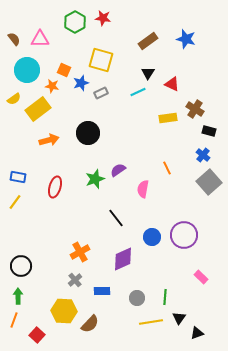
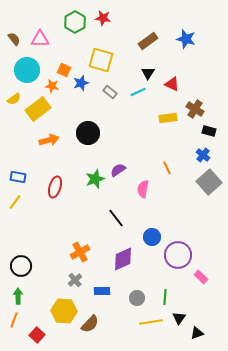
gray rectangle at (101, 93): moved 9 px right, 1 px up; rotated 64 degrees clockwise
purple circle at (184, 235): moved 6 px left, 20 px down
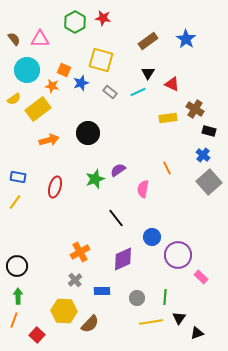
blue star at (186, 39): rotated 18 degrees clockwise
black circle at (21, 266): moved 4 px left
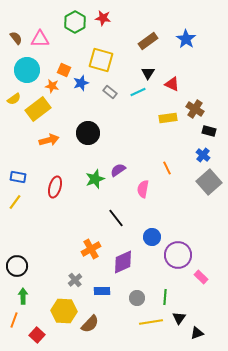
brown semicircle at (14, 39): moved 2 px right, 1 px up
orange cross at (80, 252): moved 11 px right, 3 px up
purple diamond at (123, 259): moved 3 px down
green arrow at (18, 296): moved 5 px right
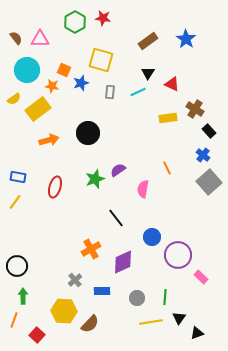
gray rectangle at (110, 92): rotated 56 degrees clockwise
black rectangle at (209, 131): rotated 32 degrees clockwise
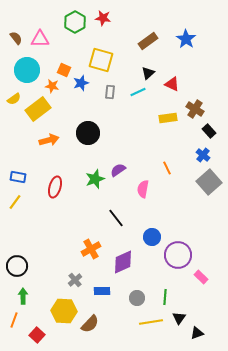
black triangle at (148, 73): rotated 16 degrees clockwise
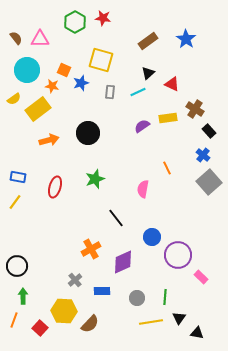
purple semicircle at (118, 170): moved 24 px right, 44 px up
black triangle at (197, 333): rotated 32 degrees clockwise
red square at (37, 335): moved 3 px right, 7 px up
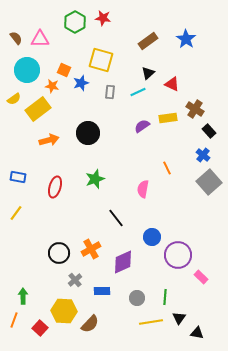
yellow line at (15, 202): moved 1 px right, 11 px down
black circle at (17, 266): moved 42 px right, 13 px up
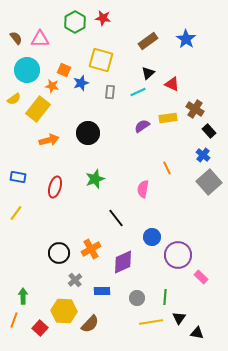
yellow rectangle at (38, 109): rotated 15 degrees counterclockwise
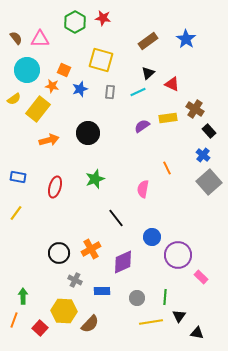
blue star at (81, 83): moved 1 px left, 6 px down
gray cross at (75, 280): rotated 24 degrees counterclockwise
black triangle at (179, 318): moved 2 px up
